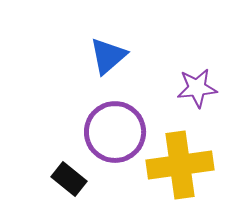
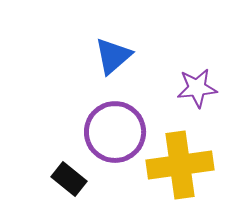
blue triangle: moved 5 px right
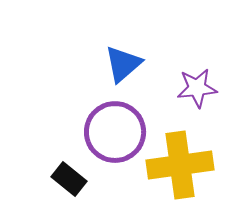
blue triangle: moved 10 px right, 8 px down
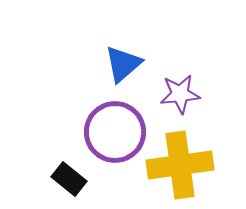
purple star: moved 17 px left, 6 px down
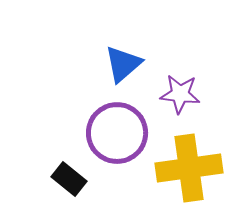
purple star: rotated 12 degrees clockwise
purple circle: moved 2 px right, 1 px down
yellow cross: moved 9 px right, 3 px down
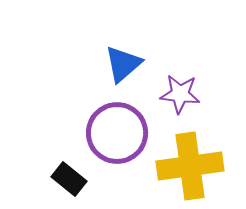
yellow cross: moved 1 px right, 2 px up
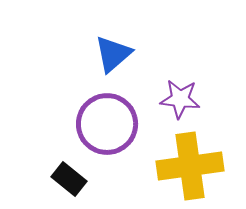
blue triangle: moved 10 px left, 10 px up
purple star: moved 5 px down
purple circle: moved 10 px left, 9 px up
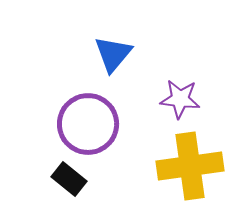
blue triangle: rotated 9 degrees counterclockwise
purple circle: moved 19 px left
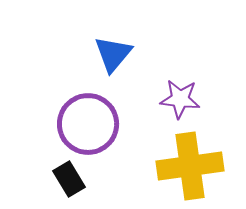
black rectangle: rotated 20 degrees clockwise
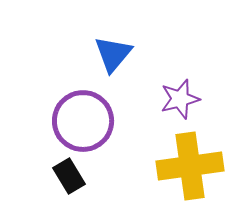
purple star: rotated 21 degrees counterclockwise
purple circle: moved 5 px left, 3 px up
black rectangle: moved 3 px up
